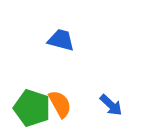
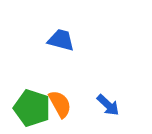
blue arrow: moved 3 px left
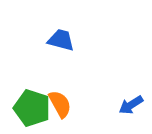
blue arrow: moved 23 px right; rotated 105 degrees clockwise
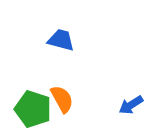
orange semicircle: moved 2 px right, 5 px up
green pentagon: moved 1 px right, 1 px down
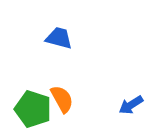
blue trapezoid: moved 2 px left, 2 px up
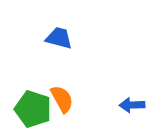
blue arrow: moved 1 px right; rotated 30 degrees clockwise
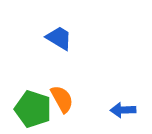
blue trapezoid: rotated 16 degrees clockwise
blue arrow: moved 9 px left, 5 px down
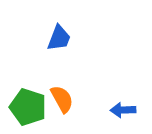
blue trapezoid: rotated 80 degrees clockwise
green pentagon: moved 5 px left, 2 px up
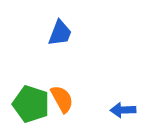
blue trapezoid: moved 1 px right, 5 px up
green pentagon: moved 3 px right, 3 px up
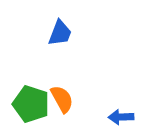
blue arrow: moved 2 px left, 7 px down
